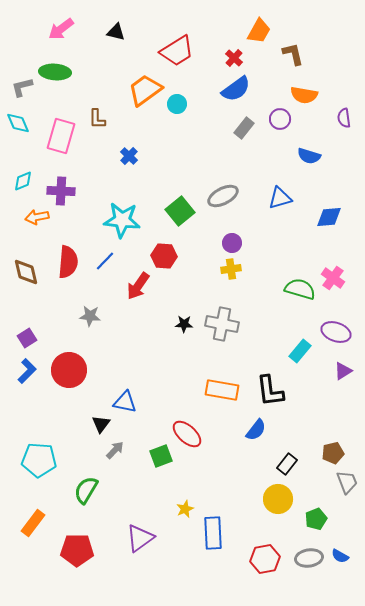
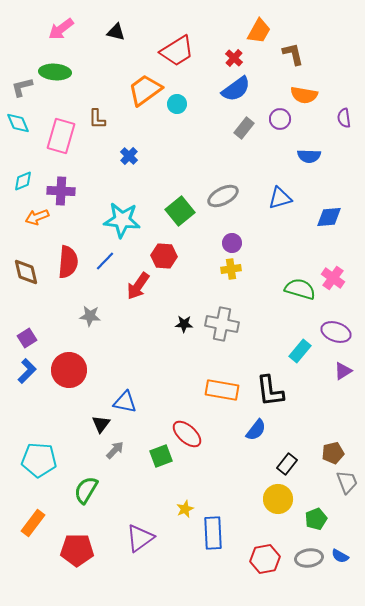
blue semicircle at (309, 156): rotated 15 degrees counterclockwise
orange arrow at (37, 217): rotated 10 degrees counterclockwise
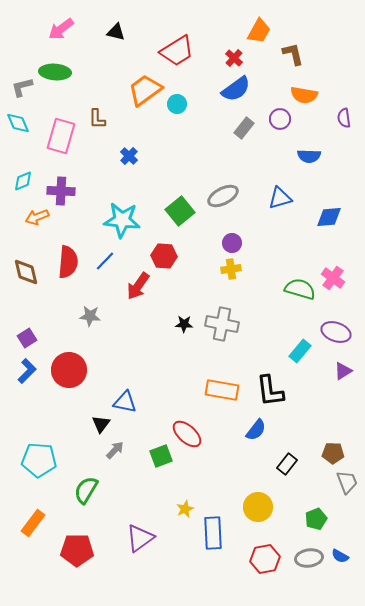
brown pentagon at (333, 453): rotated 15 degrees clockwise
yellow circle at (278, 499): moved 20 px left, 8 px down
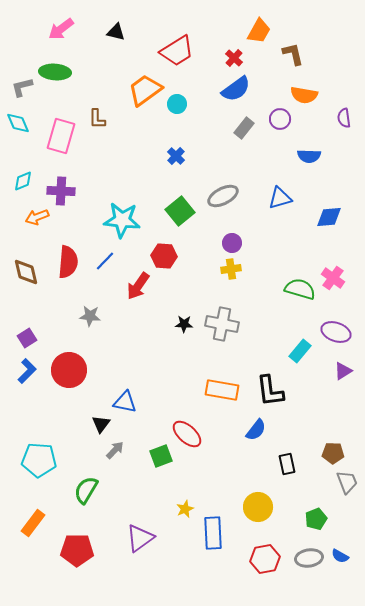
blue cross at (129, 156): moved 47 px right
black rectangle at (287, 464): rotated 50 degrees counterclockwise
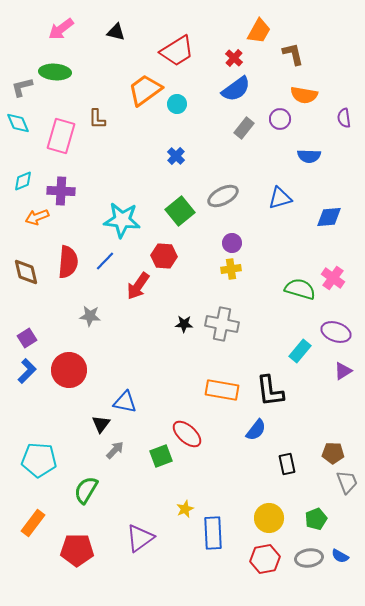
yellow circle at (258, 507): moved 11 px right, 11 px down
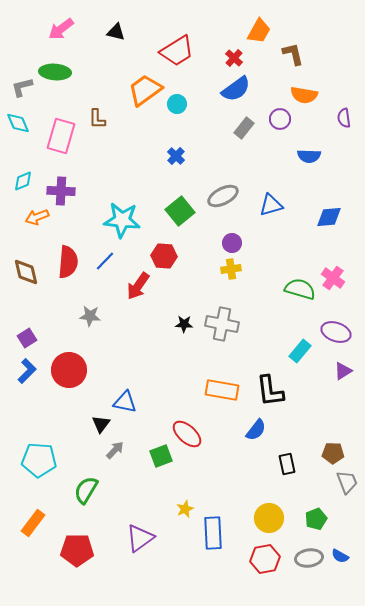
blue triangle at (280, 198): moved 9 px left, 7 px down
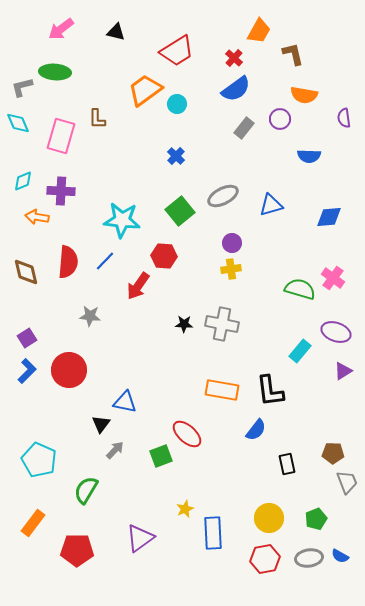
orange arrow at (37, 217): rotated 30 degrees clockwise
cyan pentagon at (39, 460): rotated 20 degrees clockwise
